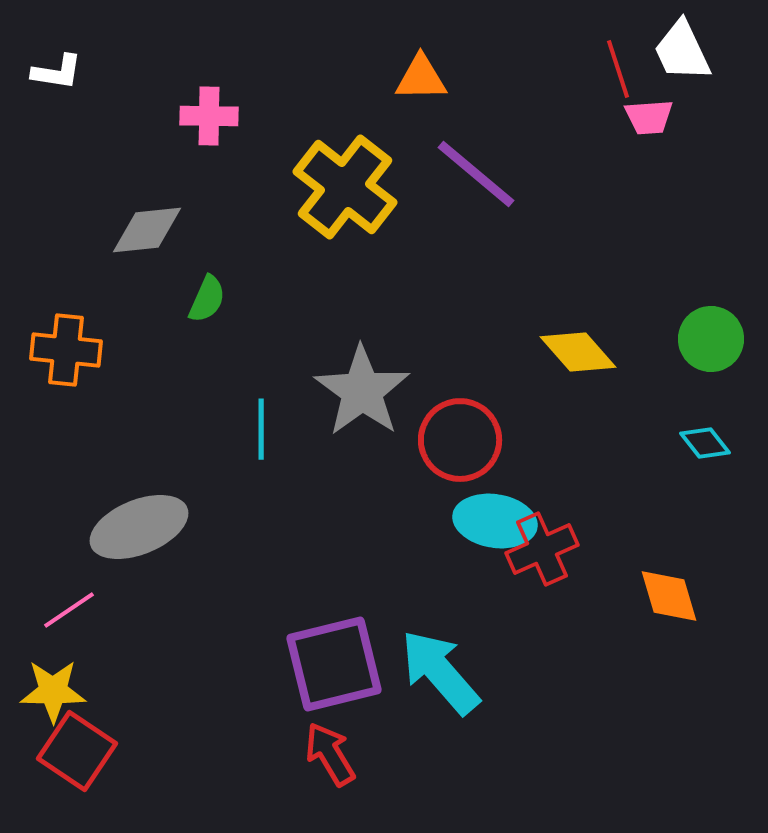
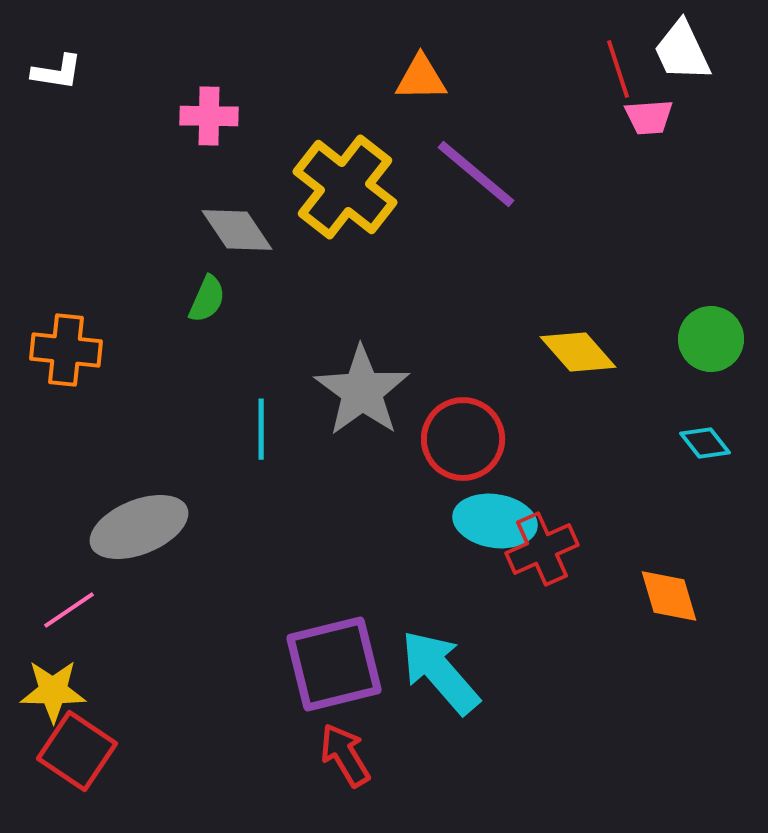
gray diamond: moved 90 px right; rotated 62 degrees clockwise
red circle: moved 3 px right, 1 px up
red arrow: moved 15 px right, 1 px down
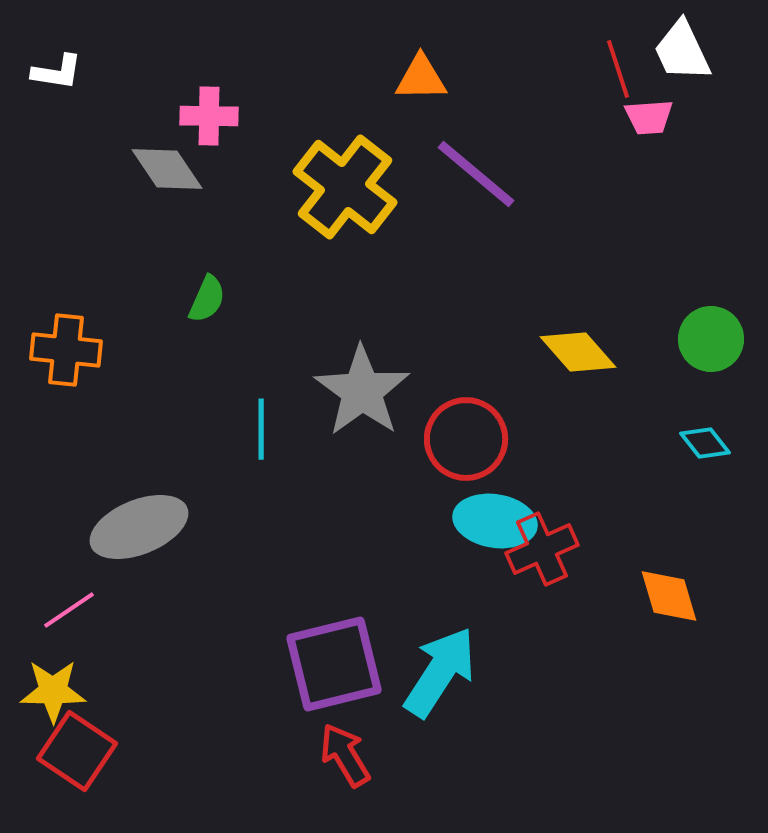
gray diamond: moved 70 px left, 61 px up
red circle: moved 3 px right
cyan arrow: rotated 74 degrees clockwise
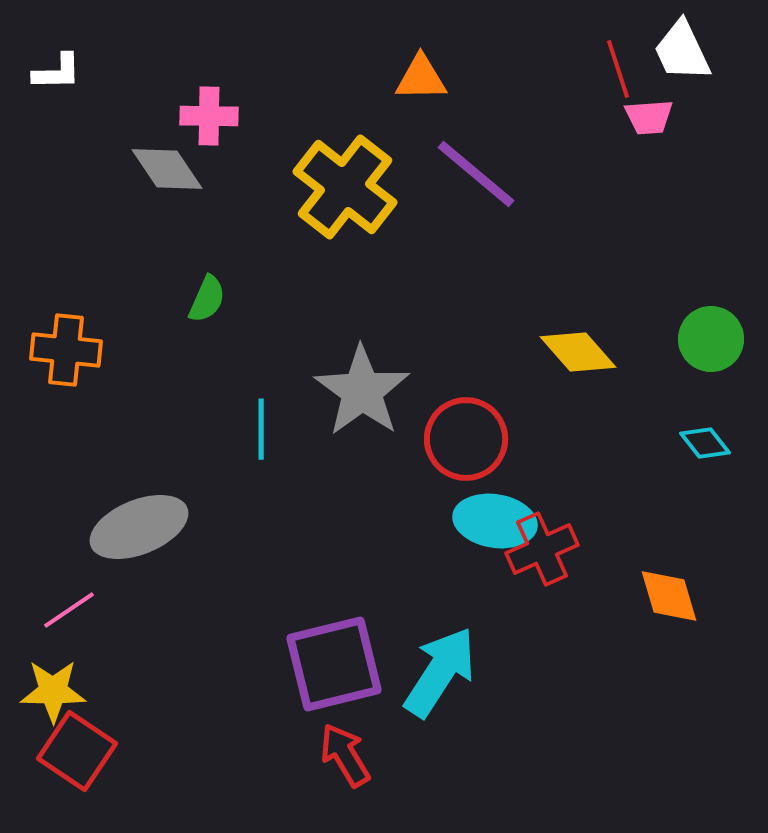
white L-shape: rotated 10 degrees counterclockwise
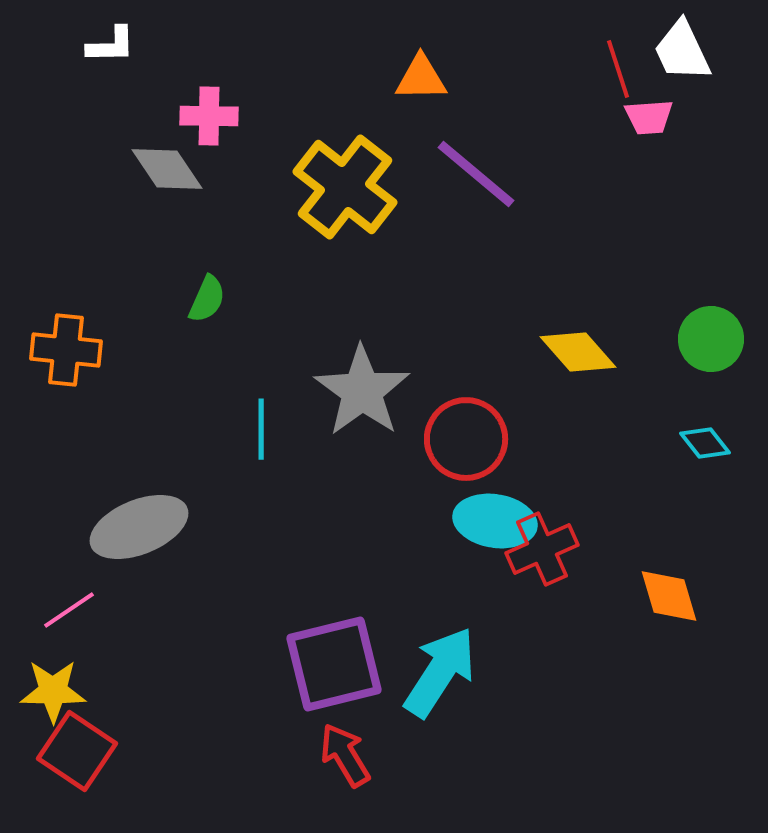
white L-shape: moved 54 px right, 27 px up
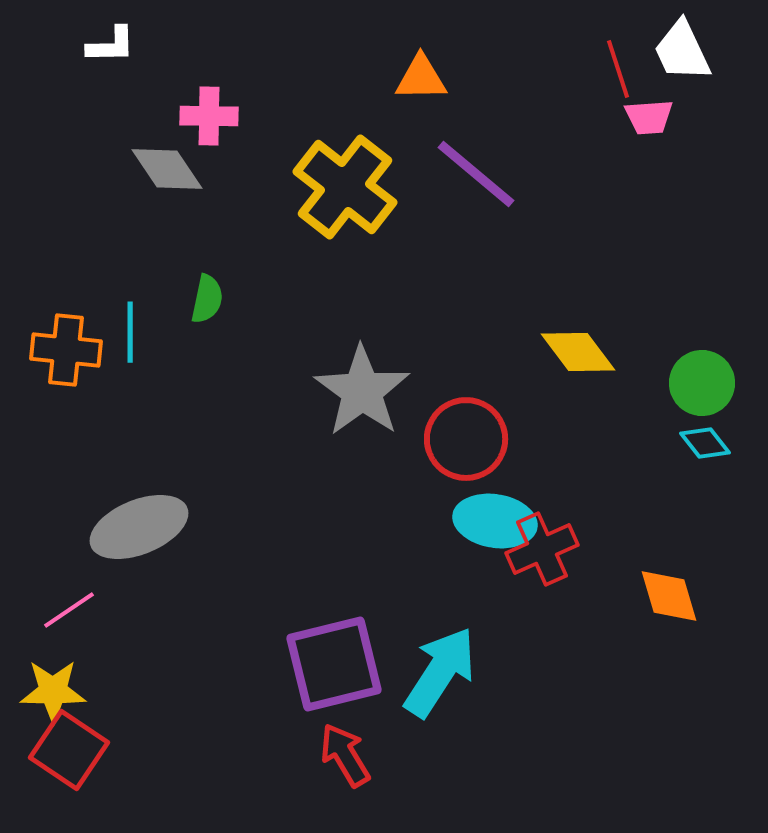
green semicircle: rotated 12 degrees counterclockwise
green circle: moved 9 px left, 44 px down
yellow diamond: rotated 4 degrees clockwise
cyan line: moved 131 px left, 97 px up
red square: moved 8 px left, 1 px up
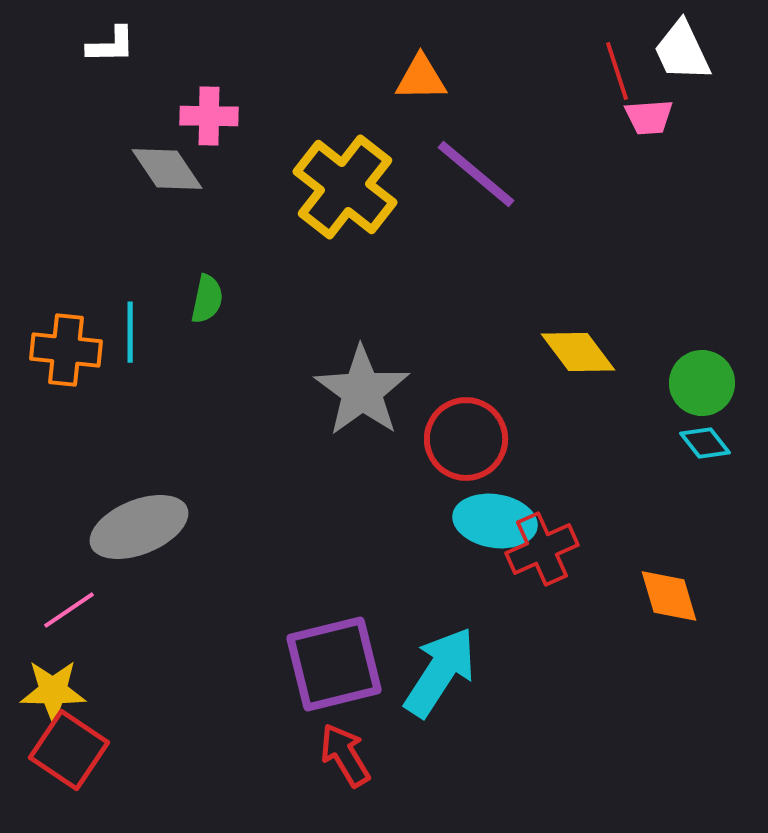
red line: moved 1 px left, 2 px down
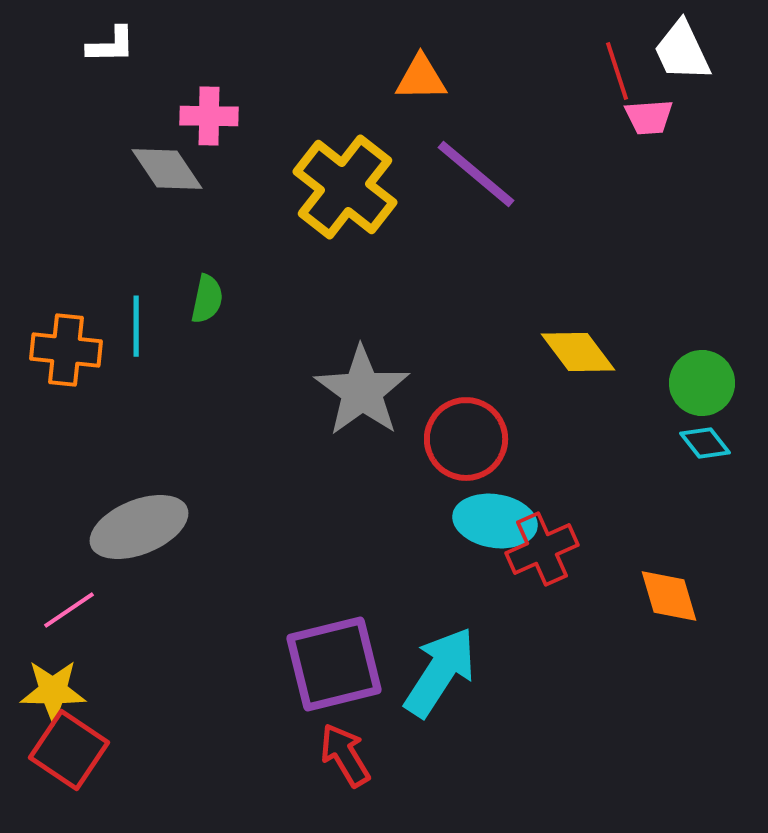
cyan line: moved 6 px right, 6 px up
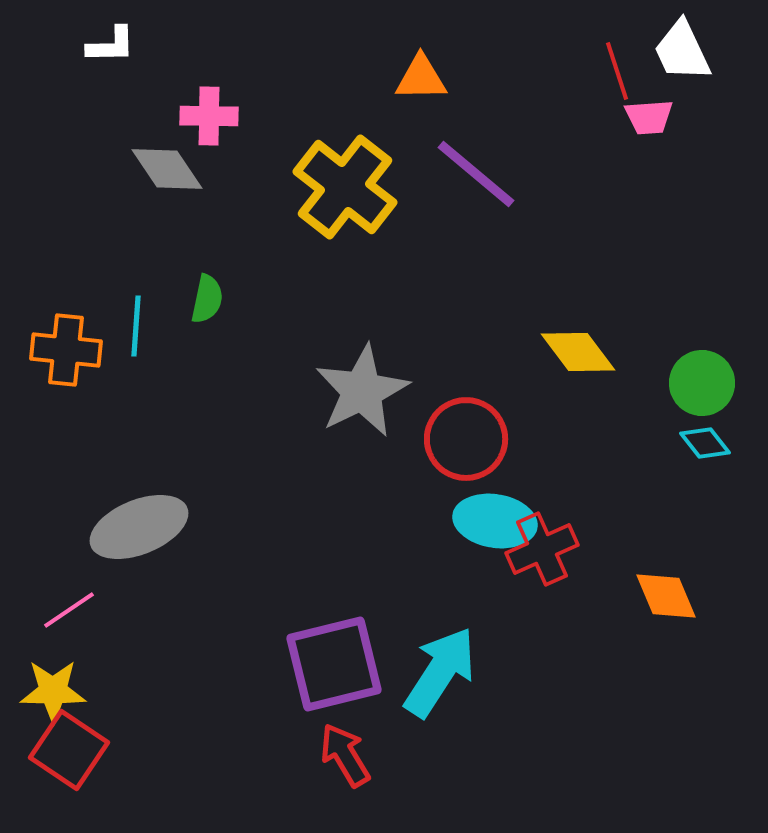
cyan line: rotated 4 degrees clockwise
gray star: rotated 10 degrees clockwise
orange diamond: moved 3 px left; rotated 6 degrees counterclockwise
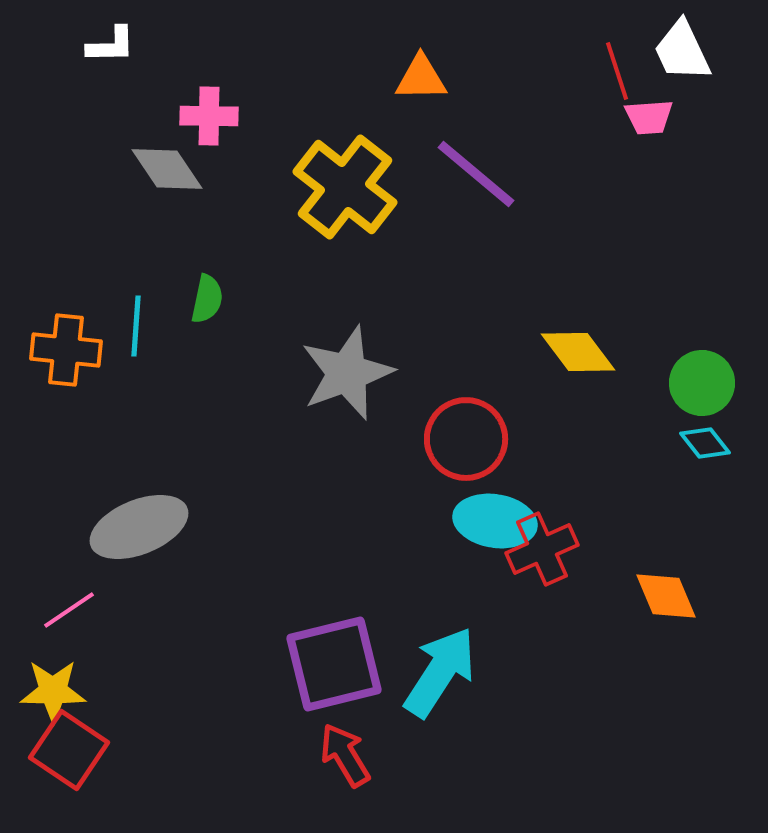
gray star: moved 15 px left, 18 px up; rotated 6 degrees clockwise
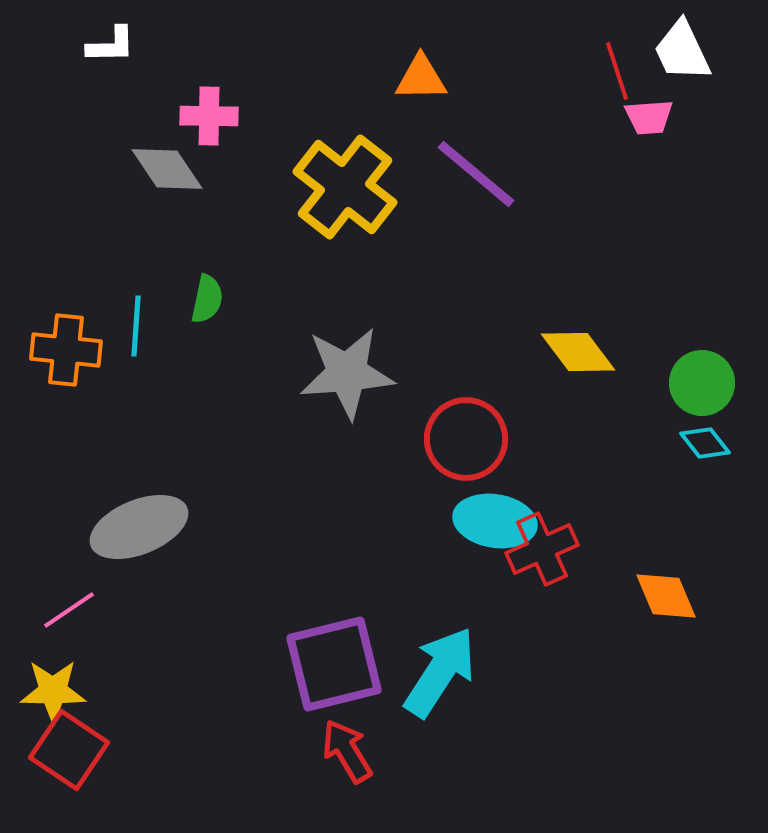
gray star: rotated 16 degrees clockwise
red arrow: moved 2 px right, 4 px up
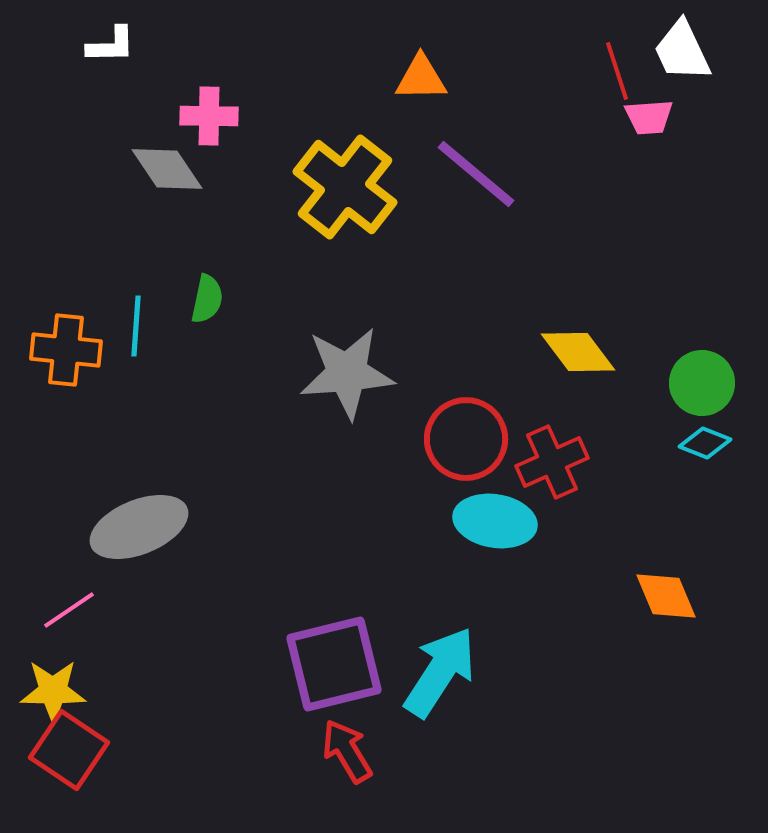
cyan diamond: rotated 30 degrees counterclockwise
red cross: moved 10 px right, 87 px up
